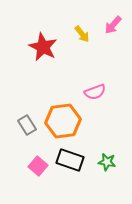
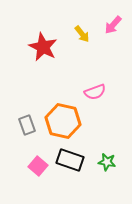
orange hexagon: rotated 20 degrees clockwise
gray rectangle: rotated 12 degrees clockwise
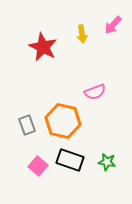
yellow arrow: rotated 30 degrees clockwise
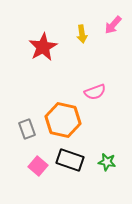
red star: rotated 16 degrees clockwise
orange hexagon: moved 1 px up
gray rectangle: moved 4 px down
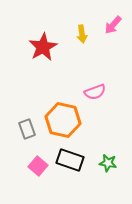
green star: moved 1 px right, 1 px down
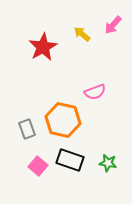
yellow arrow: rotated 138 degrees clockwise
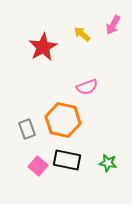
pink arrow: rotated 12 degrees counterclockwise
pink semicircle: moved 8 px left, 5 px up
black rectangle: moved 3 px left; rotated 8 degrees counterclockwise
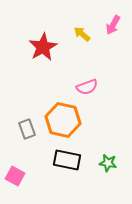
pink square: moved 23 px left, 10 px down; rotated 12 degrees counterclockwise
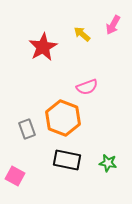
orange hexagon: moved 2 px up; rotated 8 degrees clockwise
